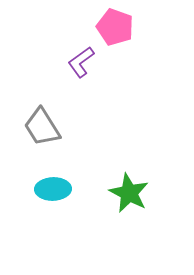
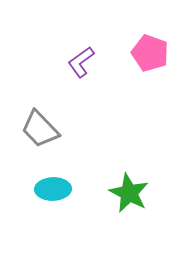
pink pentagon: moved 35 px right, 26 px down
gray trapezoid: moved 2 px left, 2 px down; rotated 12 degrees counterclockwise
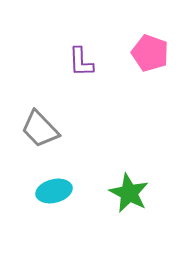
purple L-shape: rotated 56 degrees counterclockwise
cyan ellipse: moved 1 px right, 2 px down; rotated 12 degrees counterclockwise
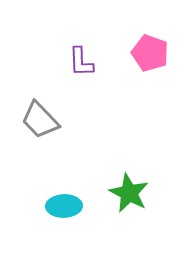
gray trapezoid: moved 9 px up
cyan ellipse: moved 10 px right, 15 px down; rotated 12 degrees clockwise
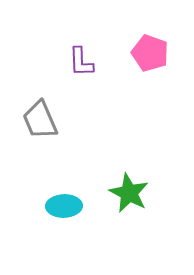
gray trapezoid: rotated 21 degrees clockwise
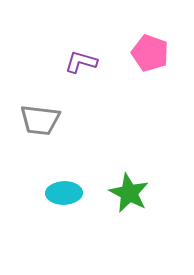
purple L-shape: rotated 108 degrees clockwise
gray trapezoid: rotated 60 degrees counterclockwise
cyan ellipse: moved 13 px up
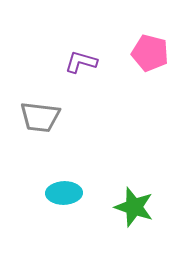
pink pentagon: rotated 6 degrees counterclockwise
gray trapezoid: moved 3 px up
green star: moved 5 px right, 14 px down; rotated 9 degrees counterclockwise
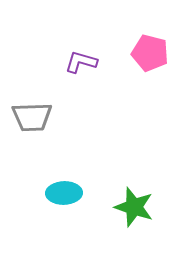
gray trapezoid: moved 8 px left; rotated 9 degrees counterclockwise
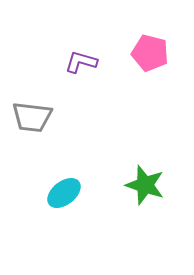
gray trapezoid: rotated 9 degrees clockwise
cyan ellipse: rotated 36 degrees counterclockwise
green star: moved 11 px right, 22 px up
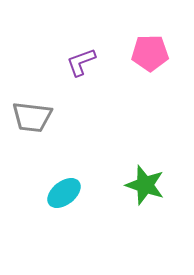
pink pentagon: rotated 15 degrees counterclockwise
purple L-shape: rotated 36 degrees counterclockwise
